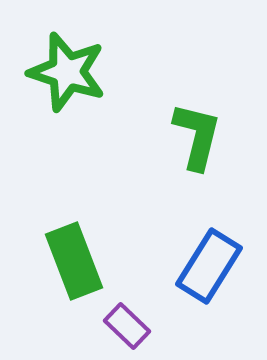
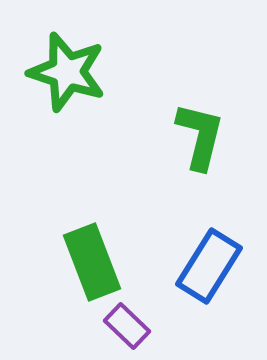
green L-shape: moved 3 px right
green rectangle: moved 18 px right, 1 px down
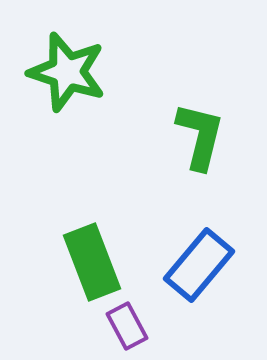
blue rectangle: moved 10 px left, 1 px up; rotated 8 degrees clockwise
purple rectangle: rotated 18 degrees clockwise
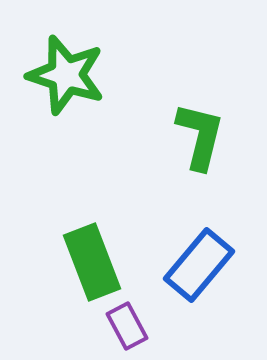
green star: moved 1 px left, 3 px down
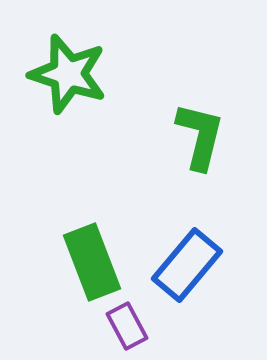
green star: moved 2 px right, 1 px up
blue rectangle: moved 12 px left
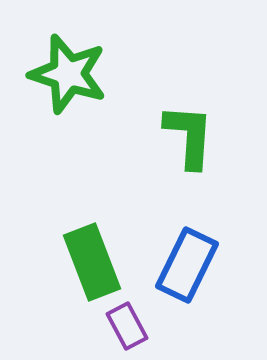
green L-shape: moved 11 px left; rotated 10 degrees counterclockwise
blue rectangle: rotated 14 degrees counterclockwise
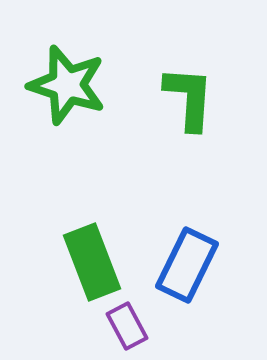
green star: moved 1 px left, 11 px down
green L-shape: moved 38 px up
